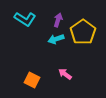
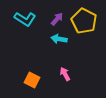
purple arrow: moved 1 px left, 1 px up; rotated 24 degrees clockwise
yellow pentagon: moved 1 px right, 11 px up; rotated 10 degrees counterclockwise
cyan arrow: moved 3 px right; rotated 28 degrees clockwise
pink arrow: rotated 24 degrees clockwise
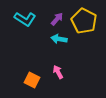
pink arrow: moved 7 px left, 2 px up
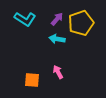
yellow pentagon: moved 3 px left, 2 px down; rotated 25 degrees clockwise
cyan arrow: moved 2 px left
orange square: rotated 21 degrees counterclockwise
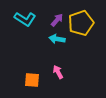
purple arrow: moved 1 px down
